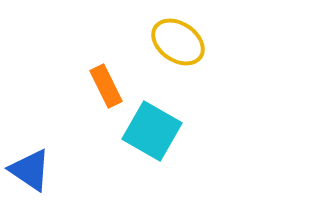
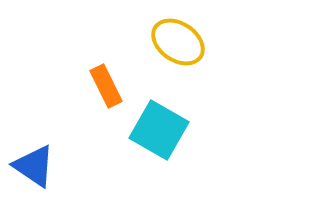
cyan square: moved 7 px right, 1 px up
blue triangle: moved 4 px right, 4 px up
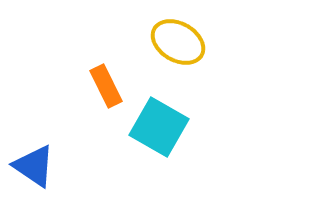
yellow ellipse: rotated 4 degrees counterclockwise
cyan square: moved 3 px up
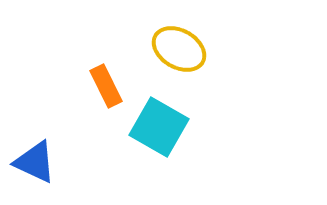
yellow ellipse: moved 1 px right, 7 px down
blue triangle: moved 1 px right, 4 px up; rotated 9 degrees counterclockwise
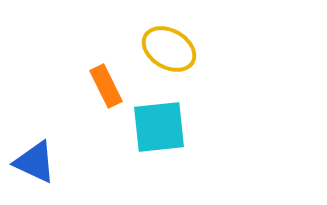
yellow ellipse: moved 10 px left
cyan square: rotated 36 degrees counterclockwise
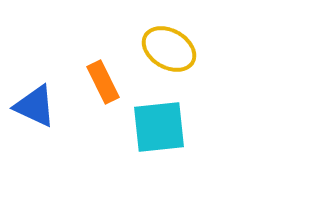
orange rectangle: moved 3 px left, 4 px up
blue triangle: moved 56 px up
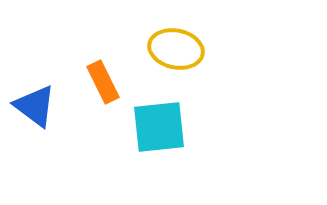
yellow ellipse: moved 7 px right; rotated 18 degrees counterclockwise
blue triangle: rotated 12 degrees clockwise
